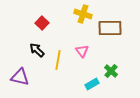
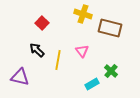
brown rectangle: rotated 15 degrees clockwise
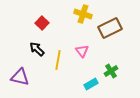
brown rectangle: rotated 40 degrees counterclockwise
black arrow: moved 1 px up
green cross: rotated 16 degrees clockwise
cyan rectangle: moved 1 px left
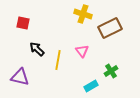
red square: moved 19 px left; rotated 32 degrees counterclockwise
cyan rectangle: moved 2 px down
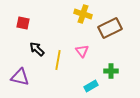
green cross: rotated 32 degrees clockwise
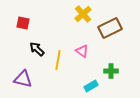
yellow cross: rotated 30 degrees clockwise
pink triangle: rotated 16 degrees counterclockwise
purple triangle: moved 3 px right, 2 px down
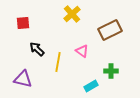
yellow cross: moved 11 px left
red square: rotated 16 degrees counterclockwise
brown rectangle: moved 2 px down
yellow line: moved 2 px down
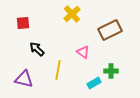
pink triangle: moved 1 px right, 1 px down
yellow line: moved 8 px down
purple triangle: moved 1 px right
cyan rectangle: moved 3 px right, 3 px up
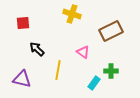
yellow cross: rotated 30 degrees counterclockwise
brown rectangle: moved 1 px right, 1 px down
purple triangle: moved 2 px left
cyan rectangle: rotated 24 degrees counterclockwise
